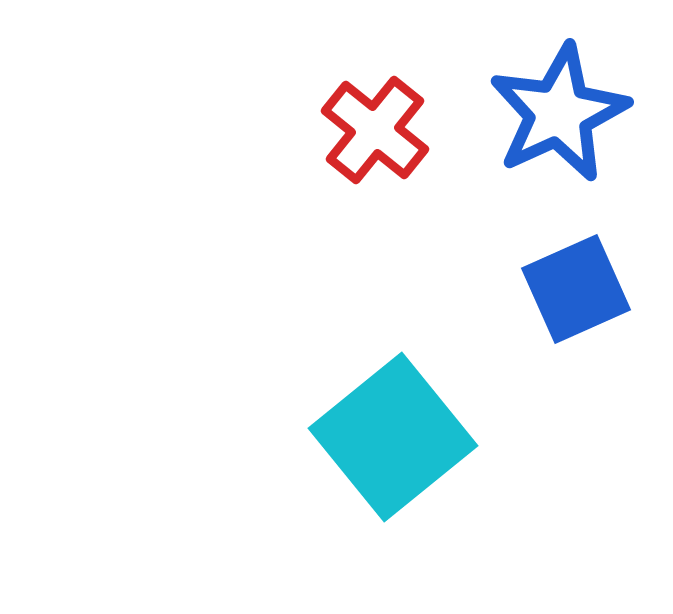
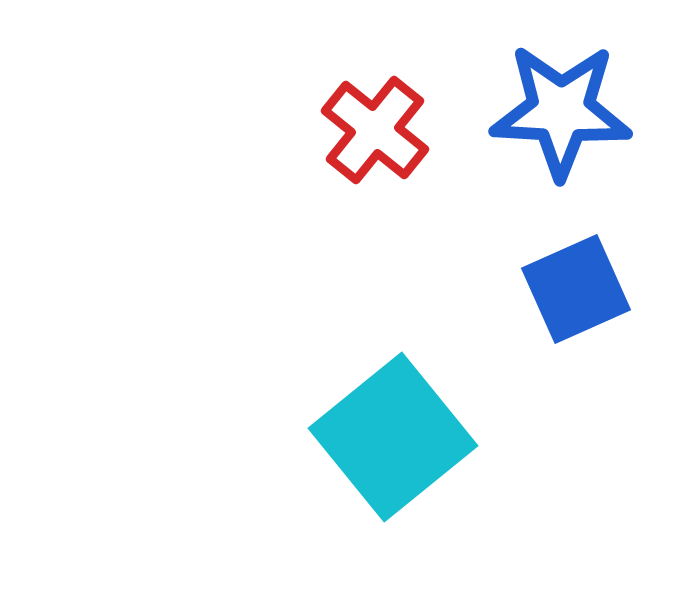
blue star: moved 2 px right, 2 px up; rotated 28 degrees clockwise
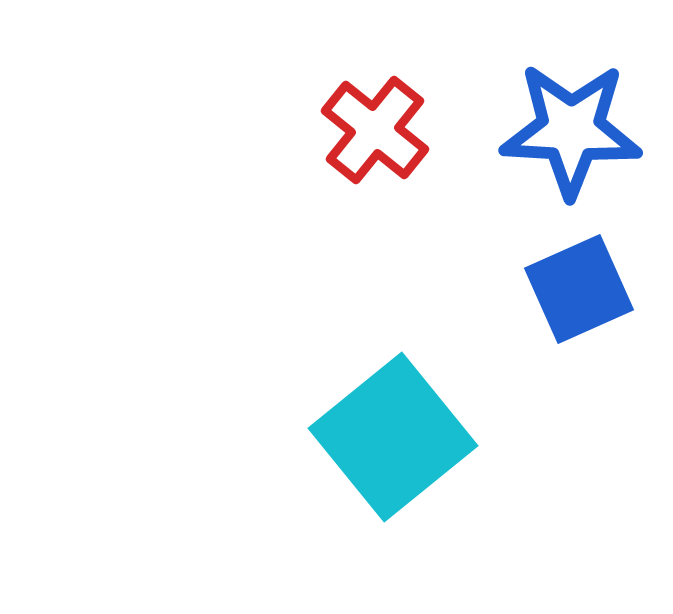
blue star: moved 10 px right, 19 px down
blue square: moved 3 px right
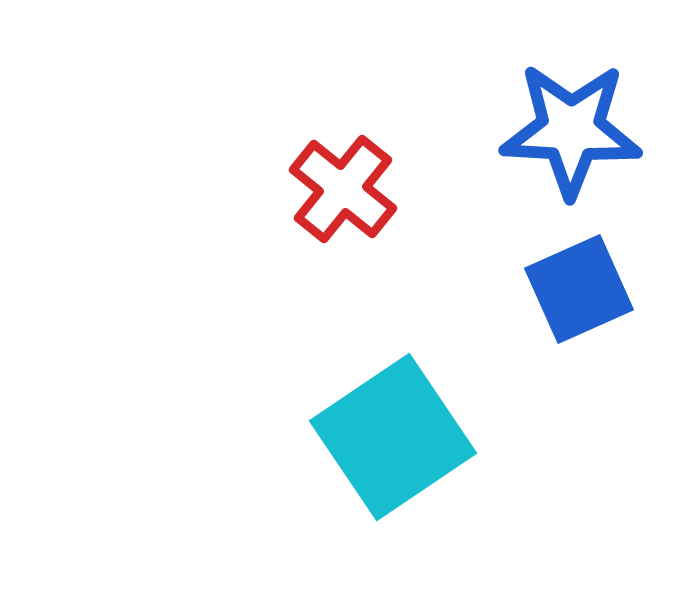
red cross: moved 32 px left, 59 px down
cyan square: rotated 5 degrees clockwise
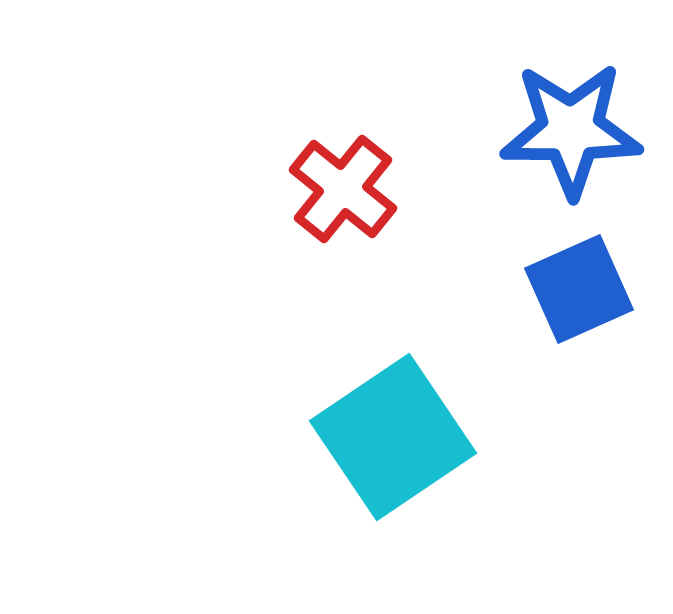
blue star: rotated 3 degrees counterclockwise
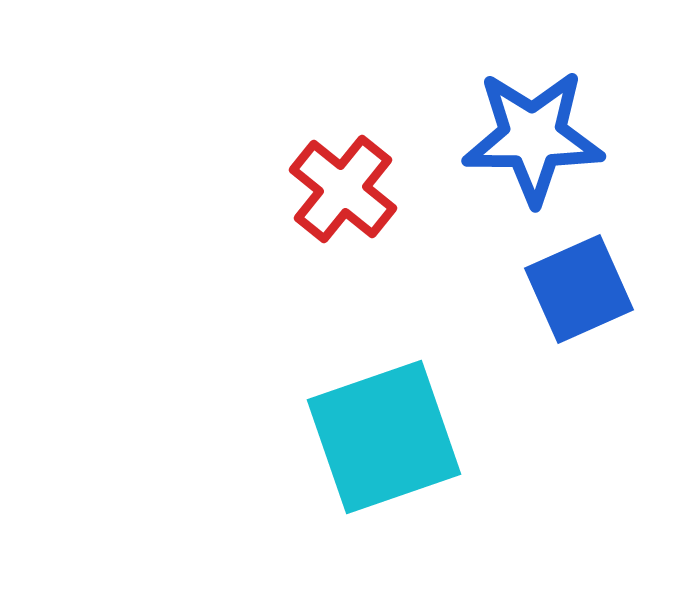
blue star: moved 38 px left, 7 px down
cyan square: moved 9 px left; rotated 15 degrees clockwise
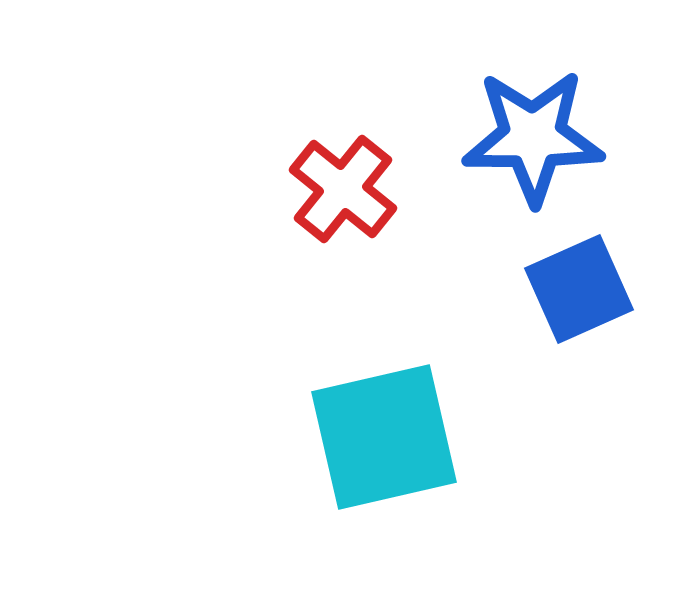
cyan square: rotated 6 degrees clockwise
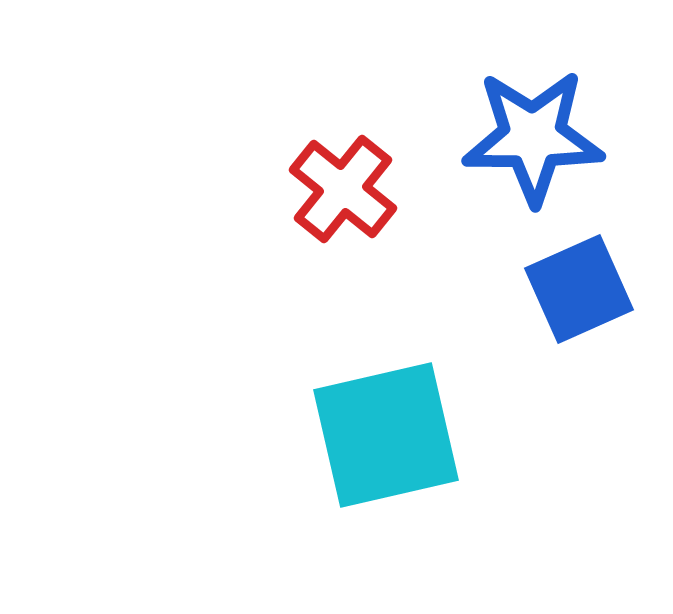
cyan square: moved 2 px right, 2 px up
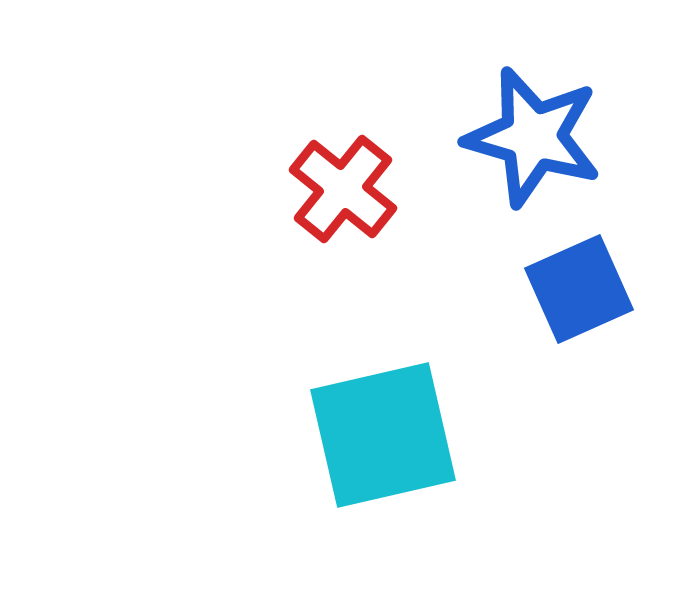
blue star: rotated 16 degrees clockwise
cyan square: moved 3 px left
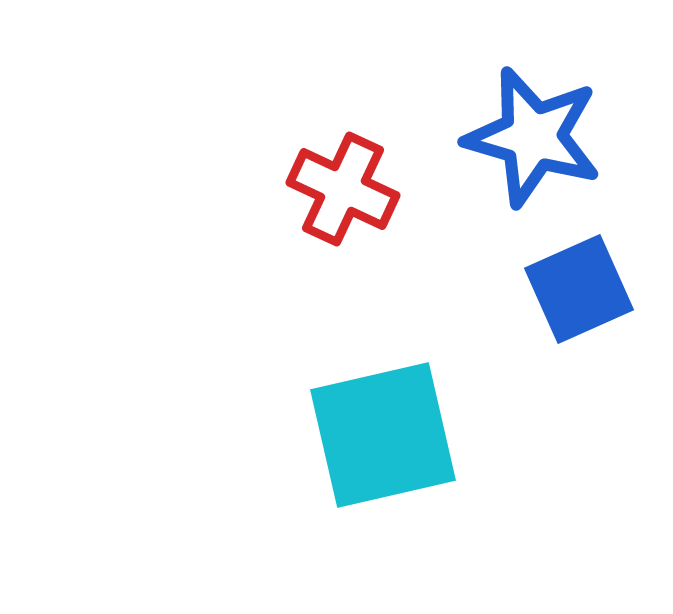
red cross: rotated 14 degrees counterclockwise
